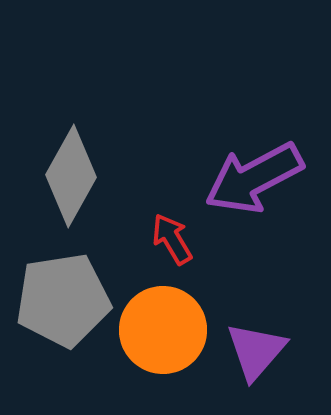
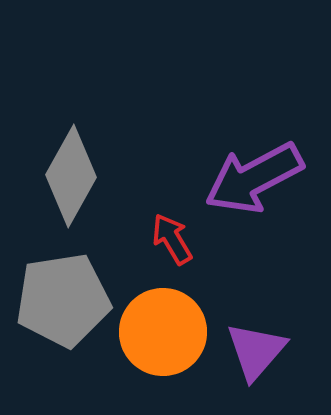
orange circle: moved 2 px down
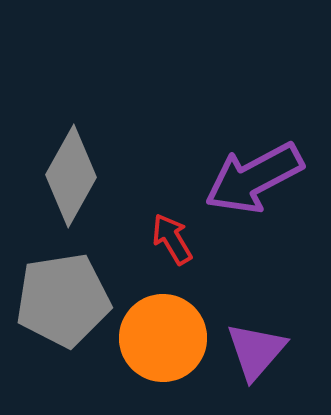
orange circle: moved 6 px down
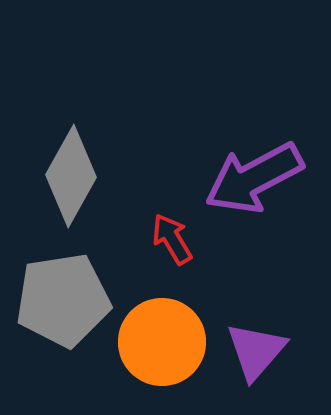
orange circle: moved 1 px left, 4 px down
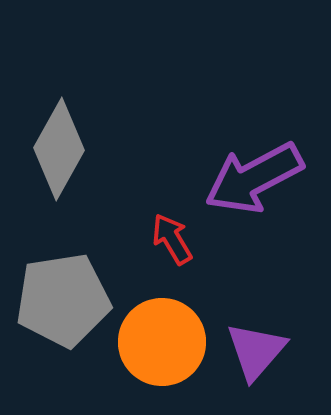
gray diamond: moved 12 px left, 27 px up
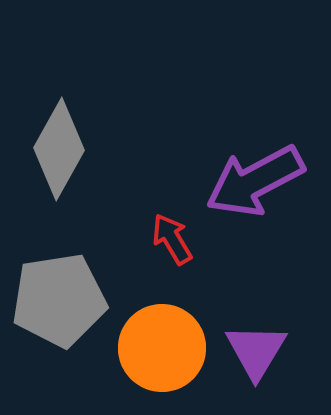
purple arrow: moved 1 px right, 3 px down
gray pentagon: moved 4 px left
orange circle: moved 6 px down
purple triangle: rotated 10 degrees counterclockwise
